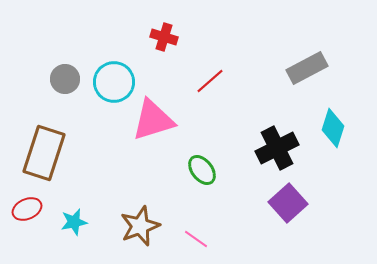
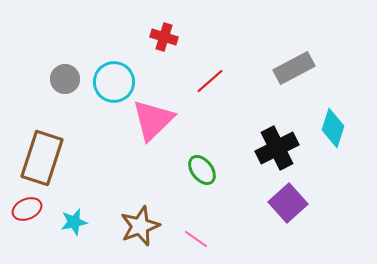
gray rectangle: moved 13 px left
pink triangle: rotated 27 degrees counterclockwise
brown rectangle: moved 2 px left, 5 px down
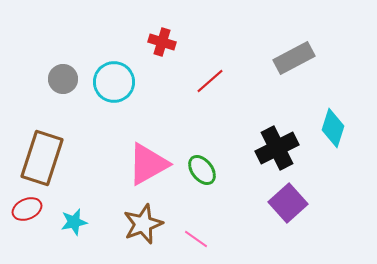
red cross: moved 2 px left, 5 px down
gray rectangle: moved 10 px up
gray circle: moved 2 px left
pink triangle: moved 5 px left, 44 px down; rotated 15 degrees clockwise
brown star: moved 3 px right, 2 px up
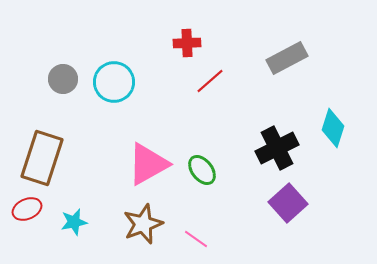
red cross: moved 25 px right, 1 px down; rotated 20 degrees counterclockwise
gray rectangle: moved 7 px left
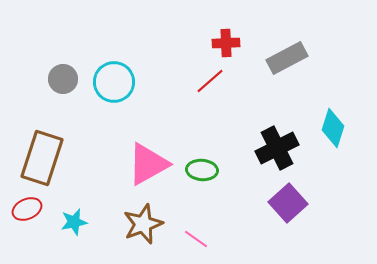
red cross: moved 39 px right
green ellipse: rotated 48 degrees counterclockwise
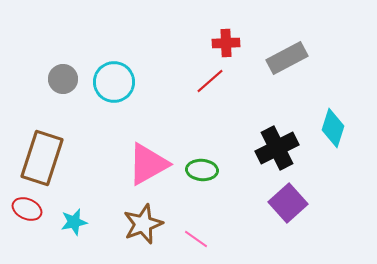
red ellipse: rotated 48 degrees clockwise
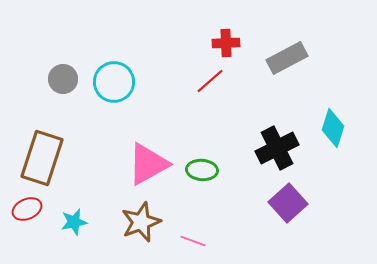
red ellipse: rotated 48 degrees counterclockwise
brown star: moved 2 px left, 2 px up
pink line: moved 3 px left, 2 px down; rotated 15 degrees counterclockwise
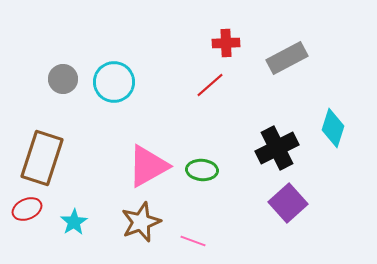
red line: moved 4 px down
pink triangle: moved 2 px down
cyan star: rotated 20 degrees counterclockwise
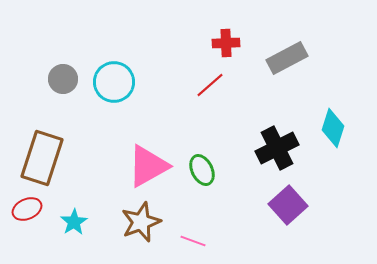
green ellipse: rotated 60 degrees clockwise
purple square: moved 2 px down
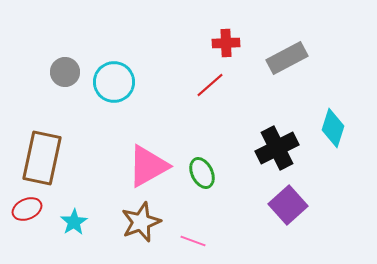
gray circle: moved 2 px right, 7 px up
brown rectangle: rotated 6 degrees counterclockwise
green ellipse: moved 3 px down
